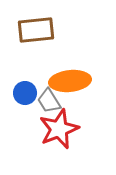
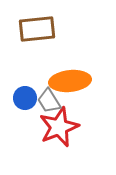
brown rectangle: moved 1 px right, 1 px up
blue circle: moved 5 px down
red star: moved 2 px up
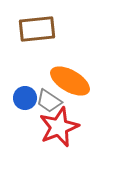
orange ellipse: rotated 36 degrees clockwise
gray trapezoid: rotated 24 degrees counterclockwise
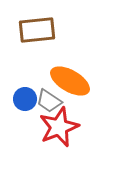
brown rectangle: moved 1 px down
blue circle: moved 1 px down
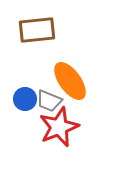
orange ellipse: rotated 24 degrees clockwise
gray trapezoid: rotated 12 degrees counterclockwise
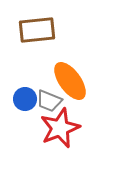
red star: moved 1 px right, 1 px down
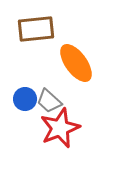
brown rectangle: moved 1 px left, 1 px up
orange ellipse: moved 6 px right, 18 px up
gray trapezoid: rotated 20 degrees clockwise
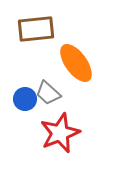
gray trapezoid: moved 1 px left, 8 px up
red star: moved 5 px down
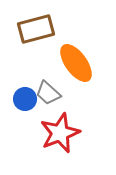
brown rectangle: rotated 9 degrees counterclockwise
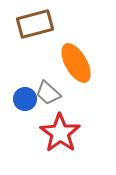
brown rectangle: moved 1 px left, 5 px up
orange ellipse: rotated 6 degrees clockwise
red star: rotated 15 degrees counterclockwise
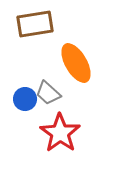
brown rectangle: rotated 6 degrees clockwise
